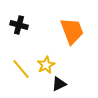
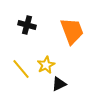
black cross: moved 8 px right
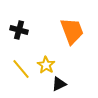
black cross: moved 8 px left, 5 px down
yellow star: rotated 12 degrees counterclockwise
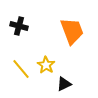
black cross: moved 4 px up
black triangle: moved 5 px right
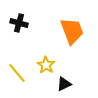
black cross: moved 3 px up
yellow line: moved 4 px left, 4 px down
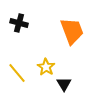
yellow star: moved 2 px down
black triangle: rotated 35 degrees counterclockwise
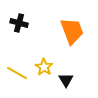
yellow star: moved 2 px left
yellow line: rotated 20 degrees counterclockwise
black triangle: moved 2 px right, 4 px up
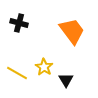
orange trapezoid: rotated 16 degrees counterclockwise
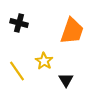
orange trapezoid: rotated 56 degrees clockwise
yellow star: moved 6 px up
yellow line: moved 2 px up; rotated 25 degrees clockwise
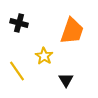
yellow star: moved 5 px up
